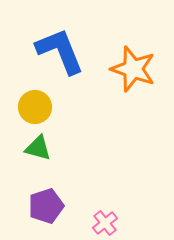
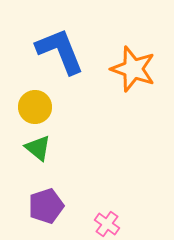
green triangle: rotated 24 degrees clockwise
pink cross: moved 2 px right, 1 px down; rotated 15 degrees counterclockwise
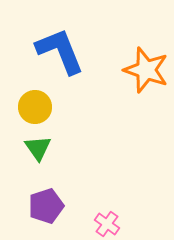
orange star: moved 13 px right, 1 px down
green triangle: rotated 16 degrees clockwise
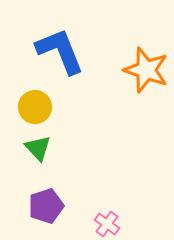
green triangle: rotated 8 degrees counterclockwise
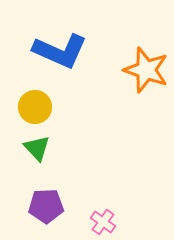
blue L-shape: rotated 136 degrees clockwise
green triangle: moved 1 px left
purple pentagon: rotated 16 degrees clockwise
pink cross: moved 4 px left, 2 px up
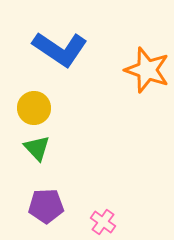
blue L-shape: moved 2 px up; rotated 10 degrees clockwise
orange star: moved 1 px right
yellow circle: moved 1 px left, 1 px down
